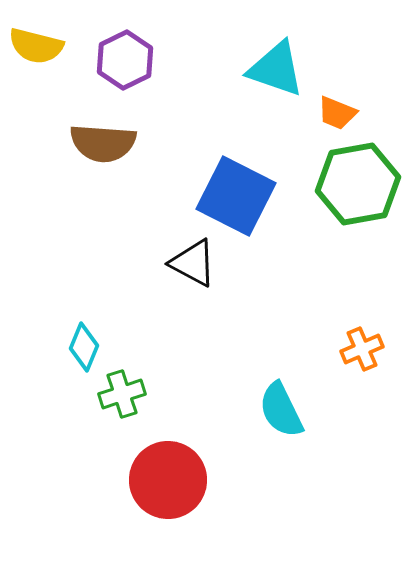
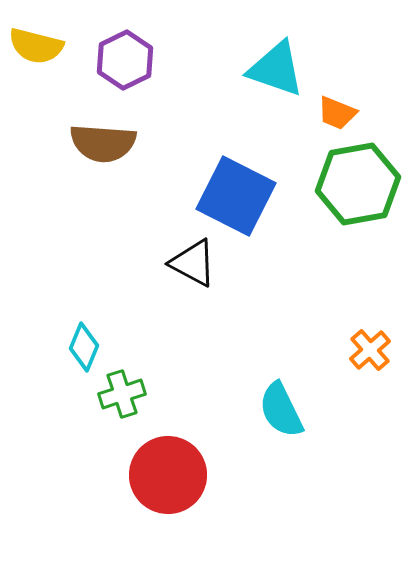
orange cross: moved 8 px right, 1 px down; rotated 18 degrees counterclockwise
red circle: moved 5 px up
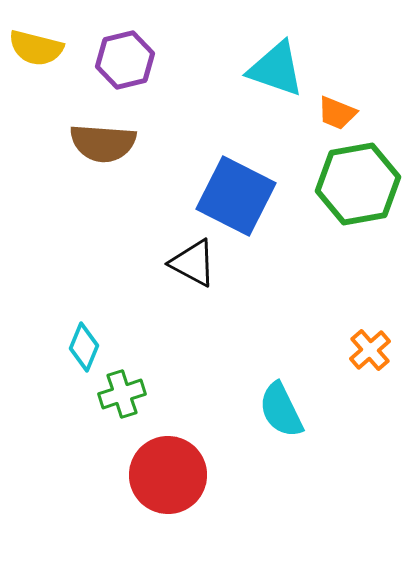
yellow semicircle: moved 2 px down
purple hexagon: rotated 12 degrees clockwise
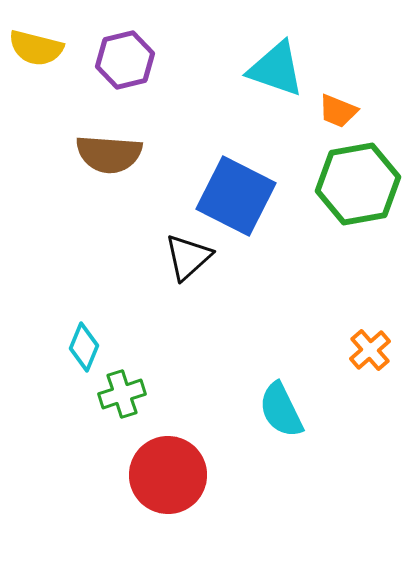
orange trapezoid: moved 1 px right, 2 px up
brown semicircle: moved 6 px right, 11 px down
black triangle: moved 5 px left, 6 px up; rotated 50 degrees clockwise
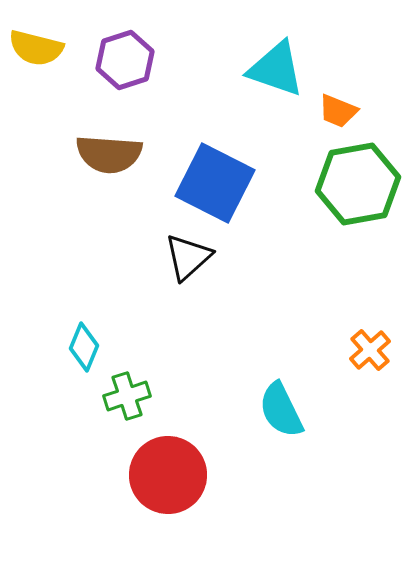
purple hexagon: rotated 4 degrees counterclockwise
blue square: moved 21 px left, 13 px up
green cross: moved 5 px right, 2 px down
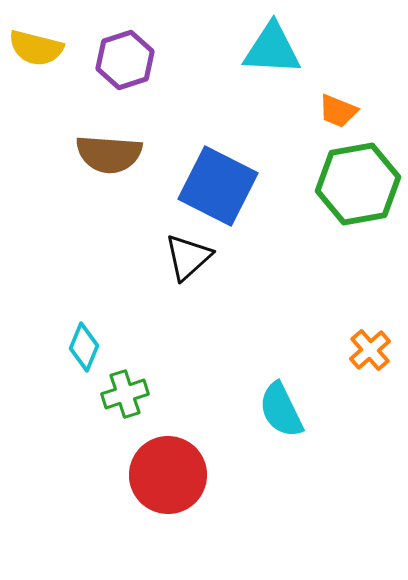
cyan triangle: moved 4 px left, 20 px up; rotated 16 degrees counterclockwise
blue square: moved 3 px right, 3 px down
green cross: moved 2 px left, 2 px up
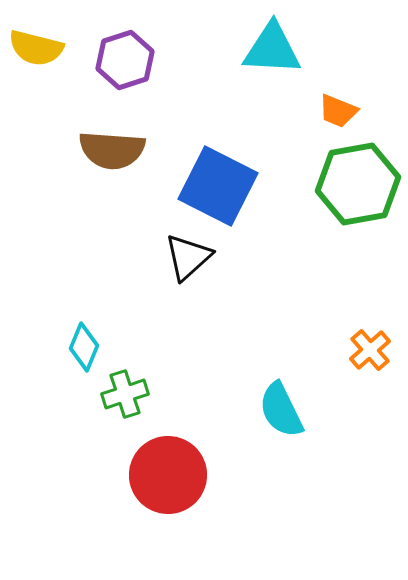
brown semicircle: moved 3 px right, 4 px up
